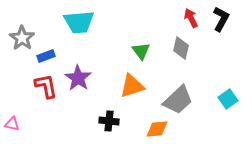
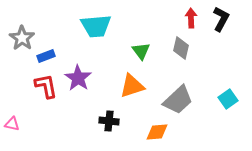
red arrow: rotated 24 degrees clockwise
cyan trapezoid: moved 17 px right, 4 px down
orange diamond: moved 3 px down
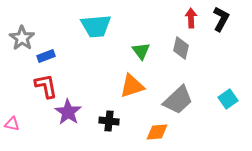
purple star: moved 10 px left, 34 px down
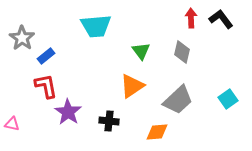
black L-shape: rotated 65 degrees counterclockwise
gray diamond: moved 1 px right, 4 px down
blue rectangle: rotated 18 degrees counterclockwise
orange triangle: rotated 16 degrees counterclockwise
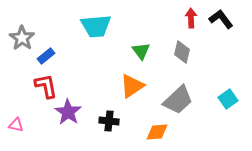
pink triangle: moved 4 px right, 1 px down
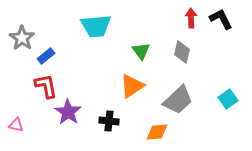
black L-shape: rotated 10 degrees clockwise
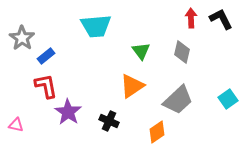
black cross: rotated 18 degrees clockwise
orange diamond: rotated 30 degrees counterclockwise
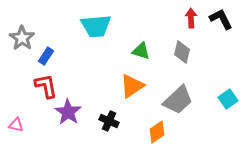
green triangle: rotated 36 degrees counterclockwise
blue rectangle: rotated 18 degrees counterclockwise
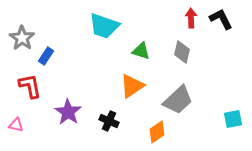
cyan trapezoid: moved 8 px right; rotated 24 degrees clockwise
red L-shape: moved 16 px left
cyan square: moved 5 px right, 20 px down; rotated 24 degrees clockwise
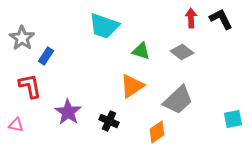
gray diamond: rotated 65 degrees counterclockwise
